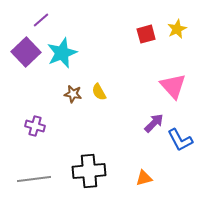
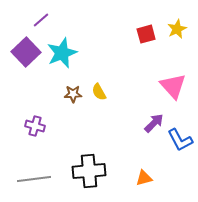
brown star: rotated 12 degrees counterclockwise
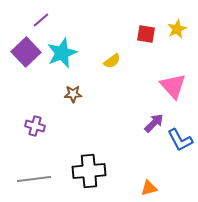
red square: rotated 24 degrees clockwise
yellow semicircle: moved 13 px right, 31 px up; rotated 96 degrees counterclockwise
orange triangle: moved 5 px right, 10 px down
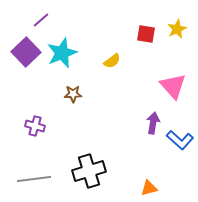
purple arrow: moved 1 px left; rotated 35 degrees counterclockwise
blue L-shape: rotated 20 degrees counterclockwise
black cross: rotated 12 degrees counterclockwise
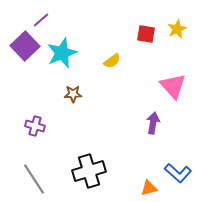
purple square: moved 1 px left, 6 px up
blue L-shape: moved 2 px left, 33 px down
gray line: rotated 64 degrees clockwise
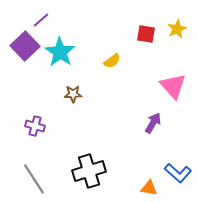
cyan star: moved 2 px left, 1 px up; rotated 16 degrees counterclockwise
purple arrow: rotated 20 degrees clockwise
orange triangle: rotated 24 degrees clockwise
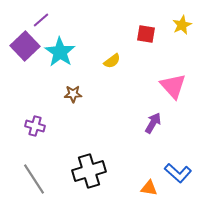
yellow star: moved 5 px right, 4 px up
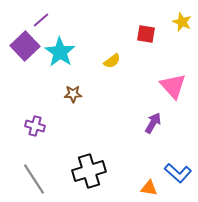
yellow star: moved 3 px up; rotated 24 degrees counterclockwise
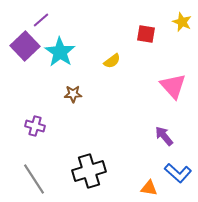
purple arrow: moved 11 px right, 13 px down; rotated 70 degrees counterclockwise
